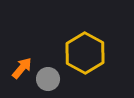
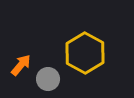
orange arrow: moved 1 px left, 3 px up
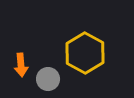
orange arrow: rotated 135 degrees clockwise
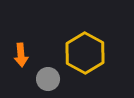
orange arrow: moved 10 px up
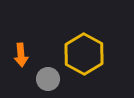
yellow hexagon: moved 1 px left, 1 px down
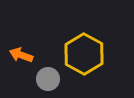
orange arrow: rotated 115 degrees clockwise
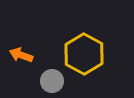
gray circle: moved 4 px right, 2 px down
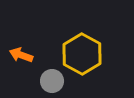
yellow hexagon: moved 2 px left
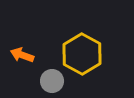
orange arrow: moved 1 px right
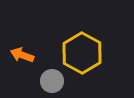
yellow hexagon: moved 1 px up
